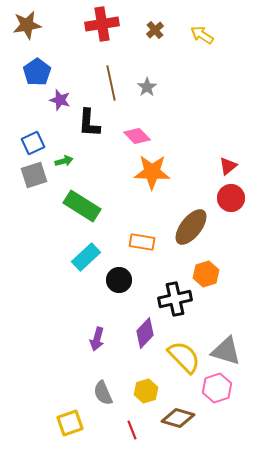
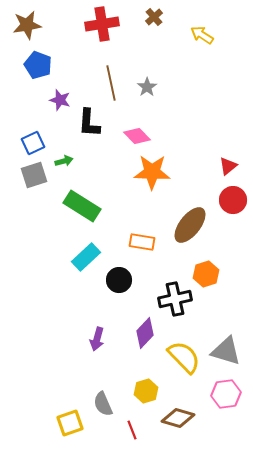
brown cross: moved 1 px left, 13 px up
blue pentagon: moved 1 px right, 7 px up; rotated 16 degrees counterclockwise
red circle: moved 2 px right, 2 px down
brown ellipse: moved 1 px left, 2 px up
pink hexagon: moved 9 px right, 6 px down; rotated 12 degrees clockwise
gray semicircle: moved 11 px down
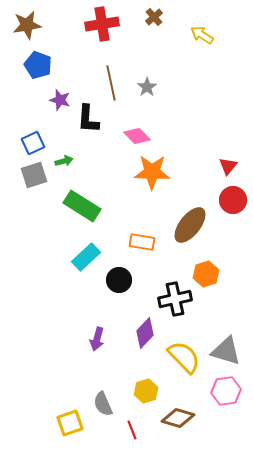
black L-shape: moved 1 px left, 4 px up
red triangle: rotated 12 degrees counterclockwise
pink hexagon: moved 3 px up
